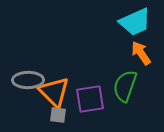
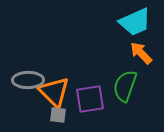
orange arrow: rotated 10 degrees counterclockwise
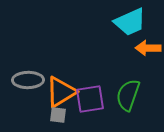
cyan trapezoid: moved 5 px left
orange arrow: moved 7 px right, 5 px up; rotated 45 degrees counterclockwise
green semicircle: moved 3 px right, 9 px down
orange triangle: moved 7 px right; rotated 44 degrees clockwise
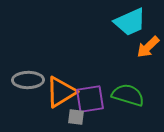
orange arrow: moved 1 px up; rotated 45 degrees counterclockwise
green semicircle: rotated 88 degrees clockwise
gray square: moved 18 px right, 2 px down
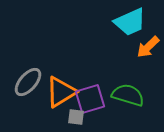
gray ellipse: moved 2 px down; rotated 48 degrees counterclockwise
purple square: rotated 8 degrees counterclockwise
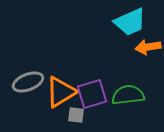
orange arrow: rotated 35 degrees clockwise
gray ellipse: rotated 28 degrees clockwise
green semicircle: rotated 24 degrees counterclockwise
purple square: moved 2 px right, 5 px up
gray square: moved 2 px up
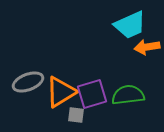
cyan trapezoid: moved 3 px down
orange arrow: moved 1 px left
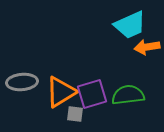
gray ellipse: moved 6 px left; rotated 16 degrees clockwise
gray square: moved 1 px left, 1 px up
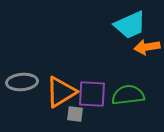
purple square: rotated 20 degrees clockwise
